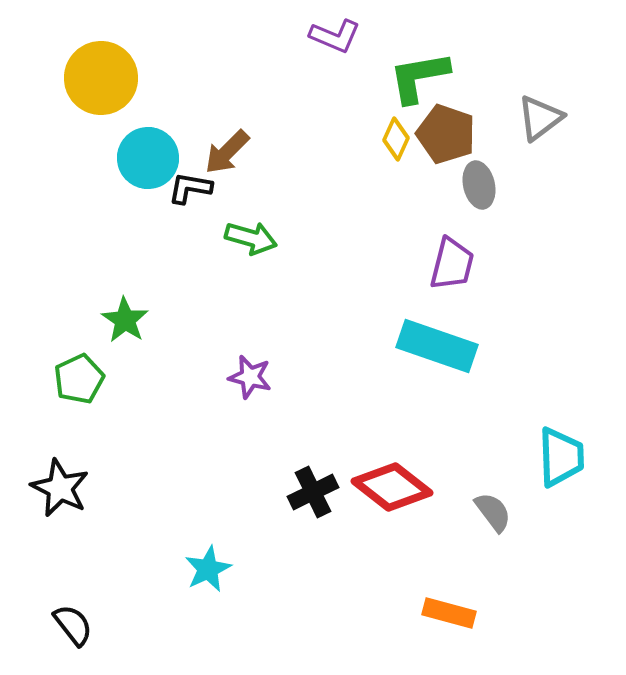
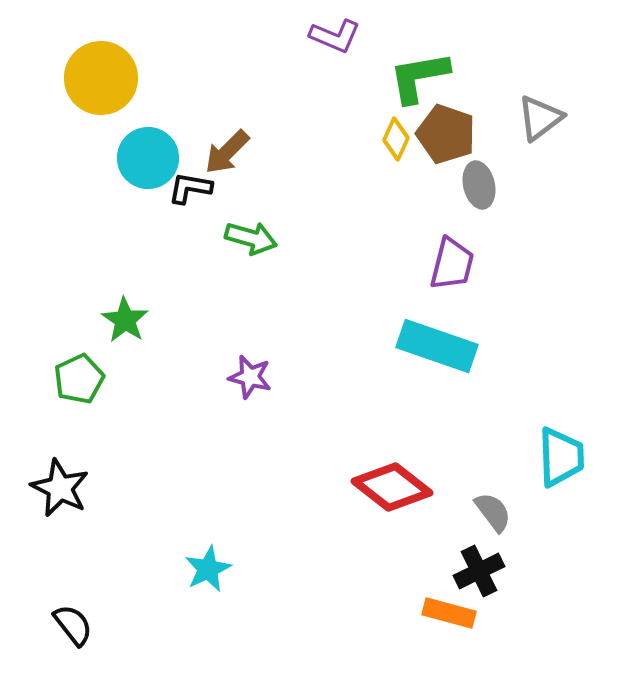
black cross: moved 166 px right, 79 px down
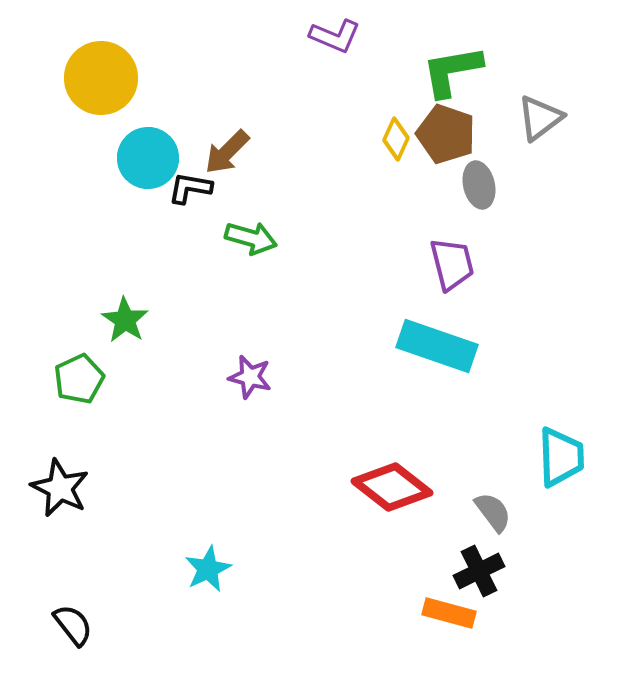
green L-shape: moved 33 px right, 6 px up
purple trapezoid: rotated 28 degrees counterclockwise
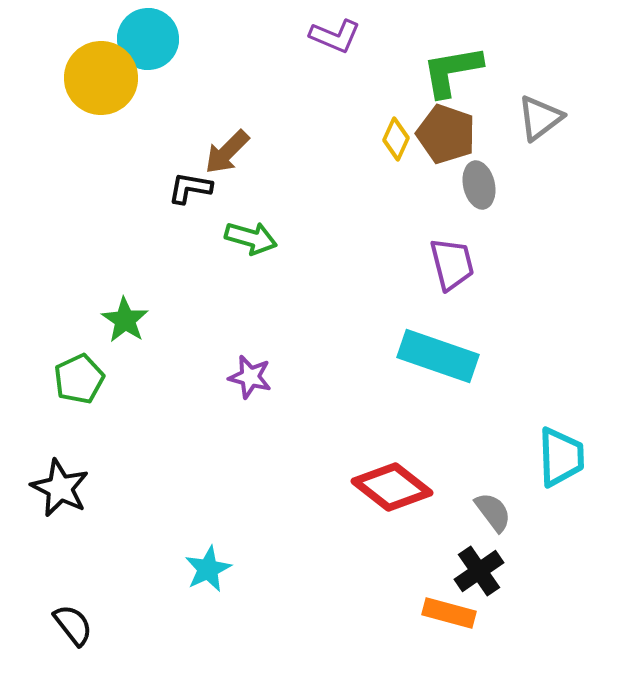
cyan circle: moved 119 px up
cyan rectangle: moved 1 px right, 10 px down
black cross: rotated 9 degrees counterclockwise
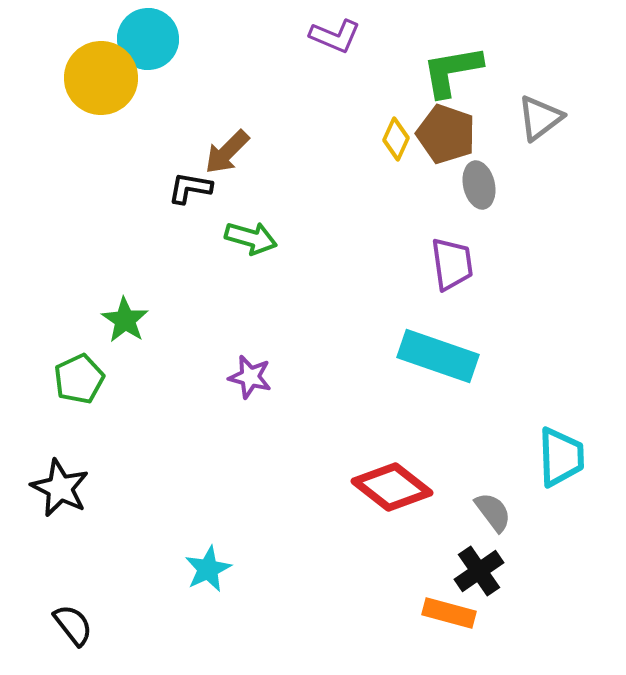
purple trapezoid: rotated 6 degrees clockwise
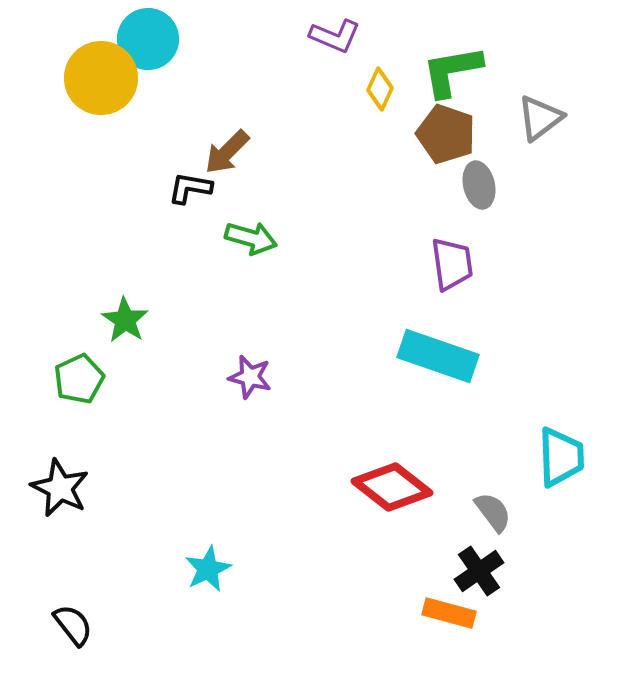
yellow diamond: moved 16 px left, 50 px up
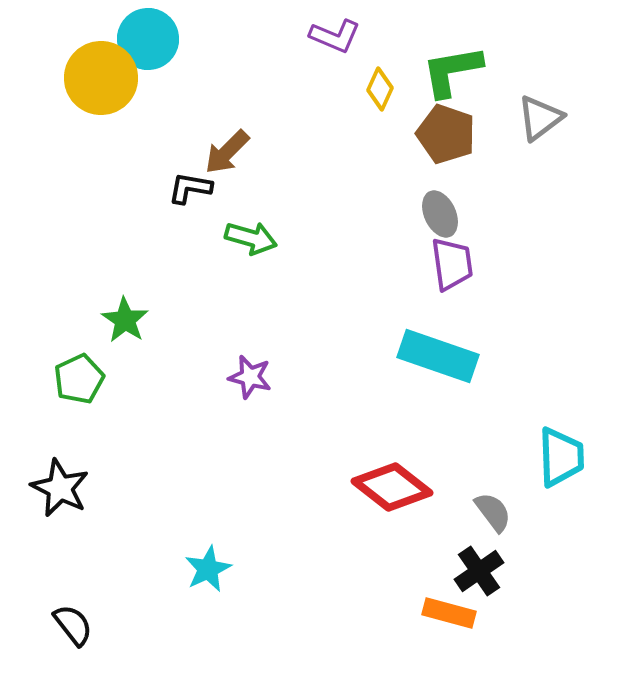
gray ellipse: moved 39 px left, 29 px down; rotated 12 degrees counterclockwise
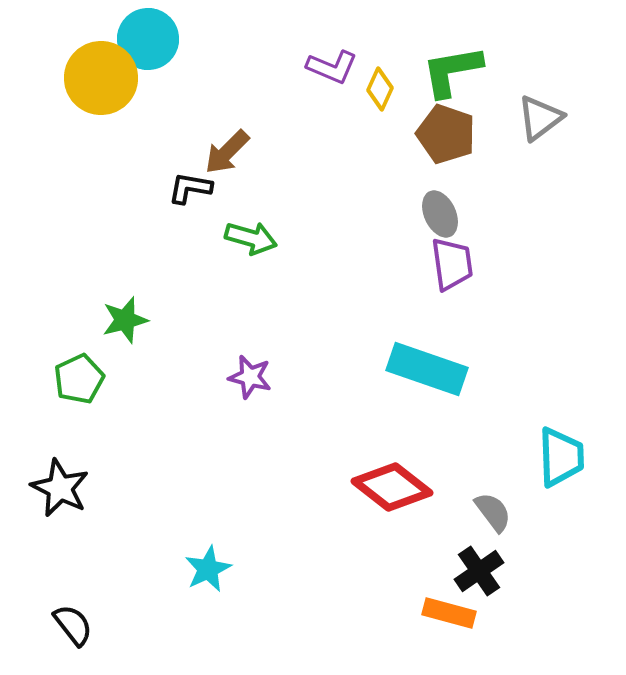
purple L-shape: moved 3 px left, 31 px down
green star: rotated 24 degrees clockwise
cyan rectangle: moved 11 px left, 13 px down
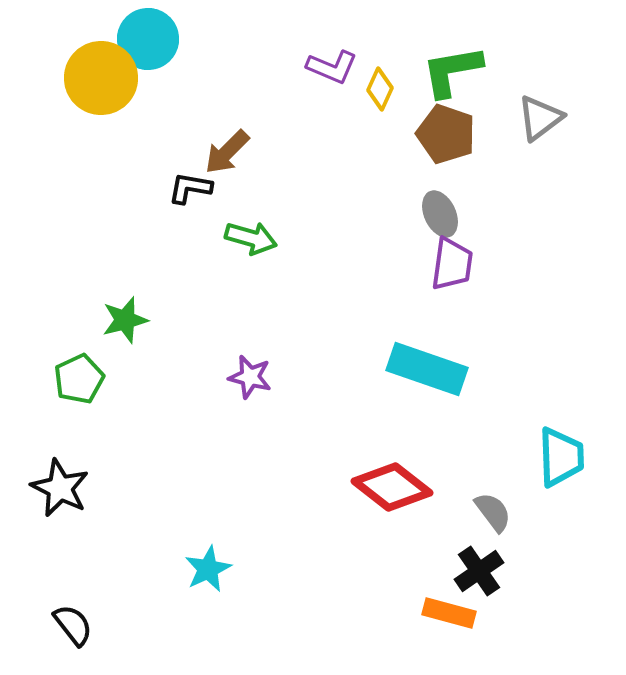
purple trapezoid: rotated 16 degrees clockwise
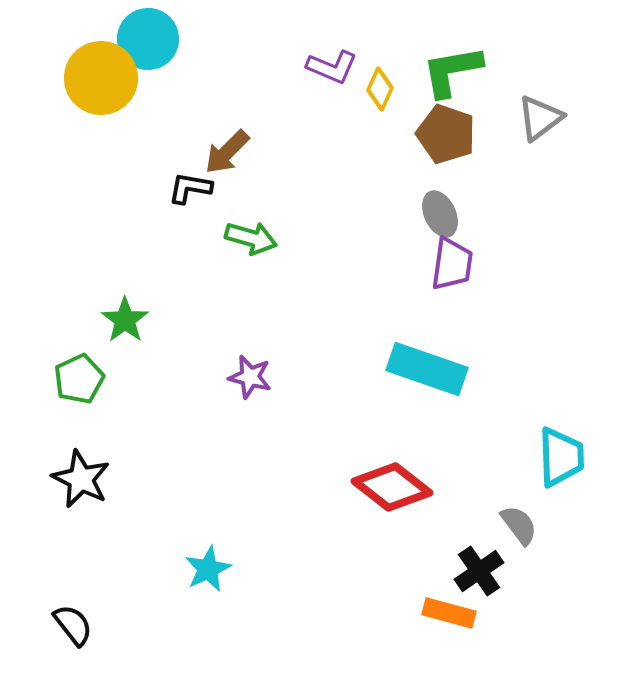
green star: rotated 21 degrees counterclockwise
black star: moved 21 px right, 9 px up
gray semicircle: moved 26 px right, 13 px down
